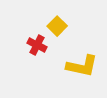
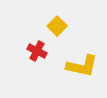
red cross: moved 6 px down
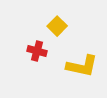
red cross: rotated 12 degrees counterclockwise
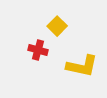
red cross: moved 1 px right, 1 px up
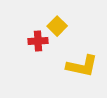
red cross: moved 9 px up; rotated 18 degrees counterclockwise
